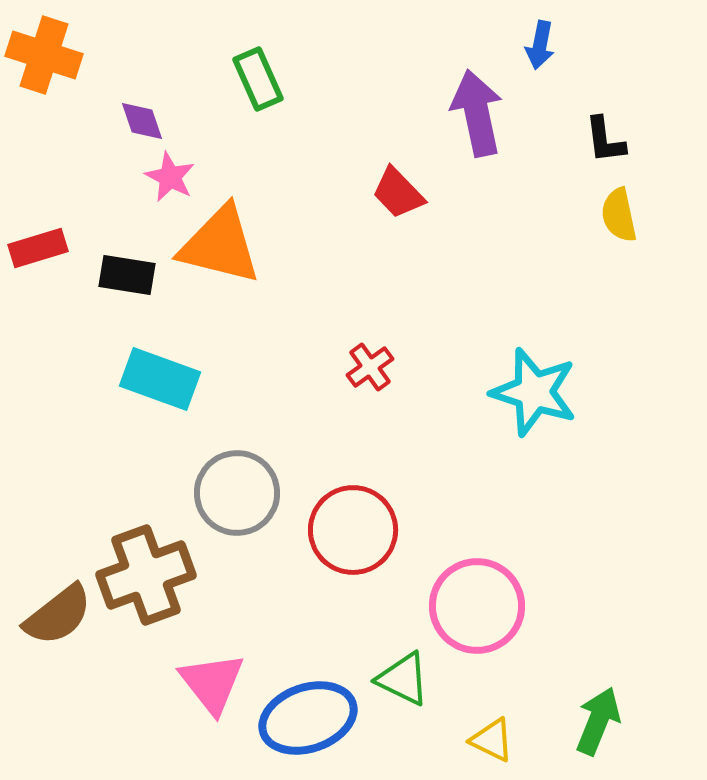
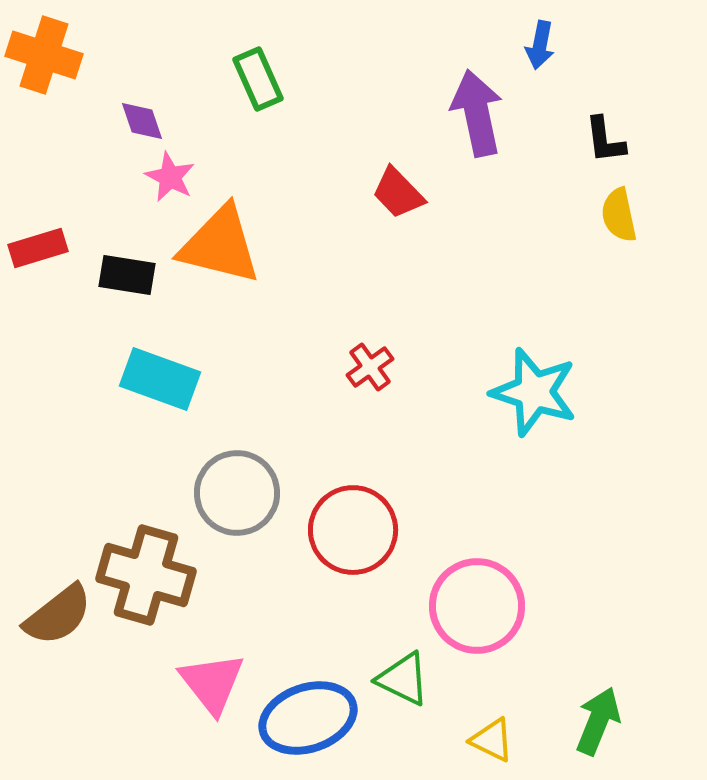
brown cross: rotated 36 degrees clockwise
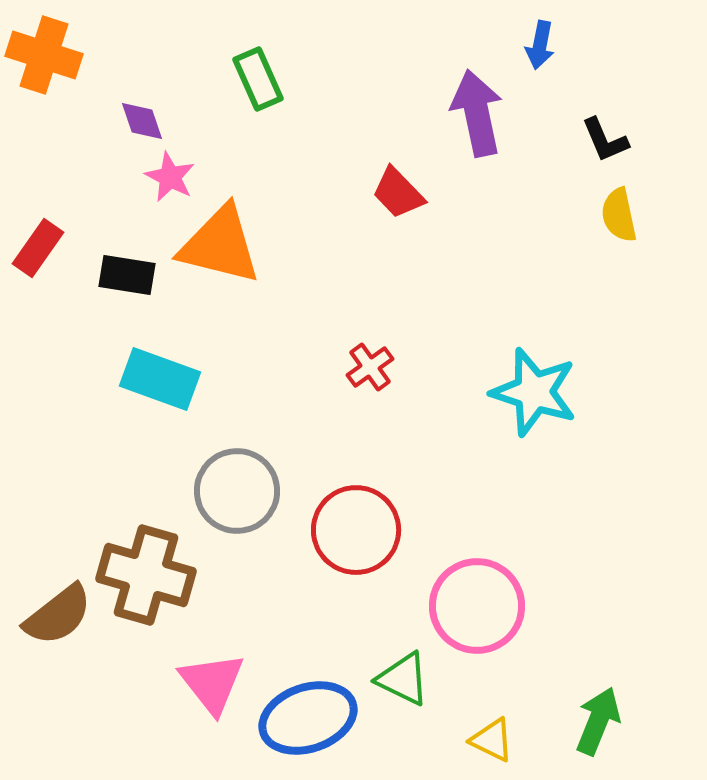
black L-shape: rotated 16 degrees counterclockwise
red rectangle: rotated 38 degrees counterclockwise
gray circle: moved 2 px up
red circle: moved 3 px right
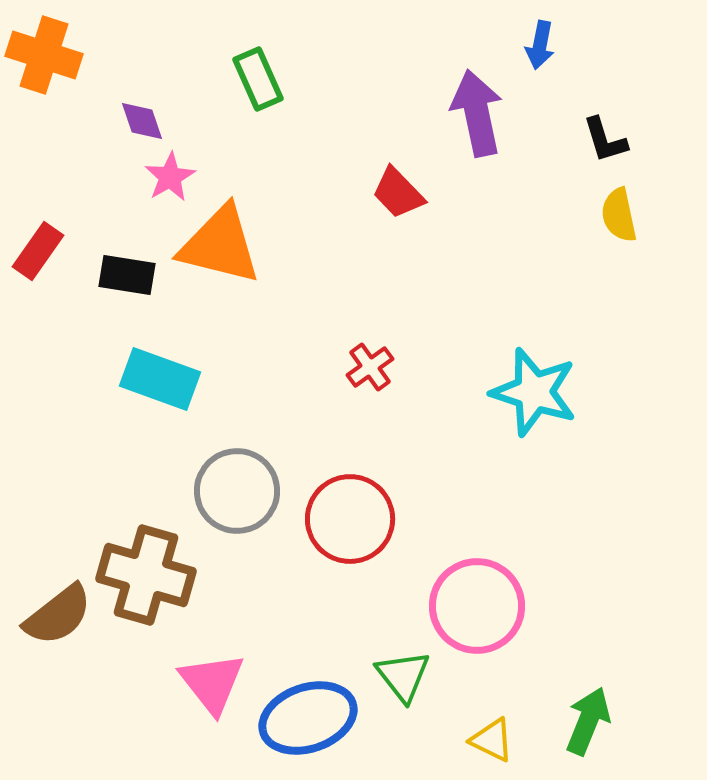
black L-shape: rotated 6 degrees clockwise
pink star: rotated 15 degrees clockwise
red rectangle: moved 3 px down
red circle: moved 6 px left, 11 px up
green triangle: moved 3 px up; rotated 26 degrees clockwise
green arrow: moved 10 px left
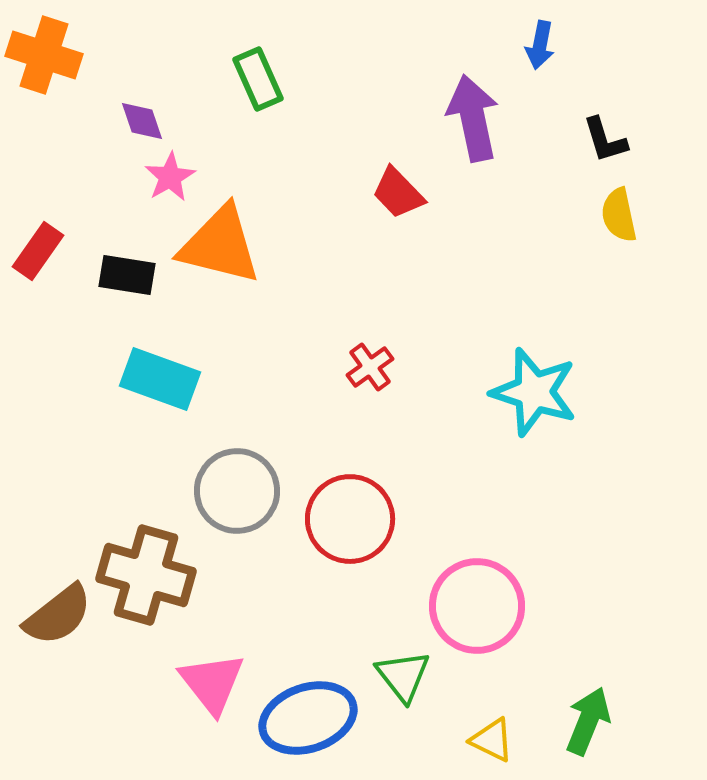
purple arrow: moved 4 px left, 5 px down
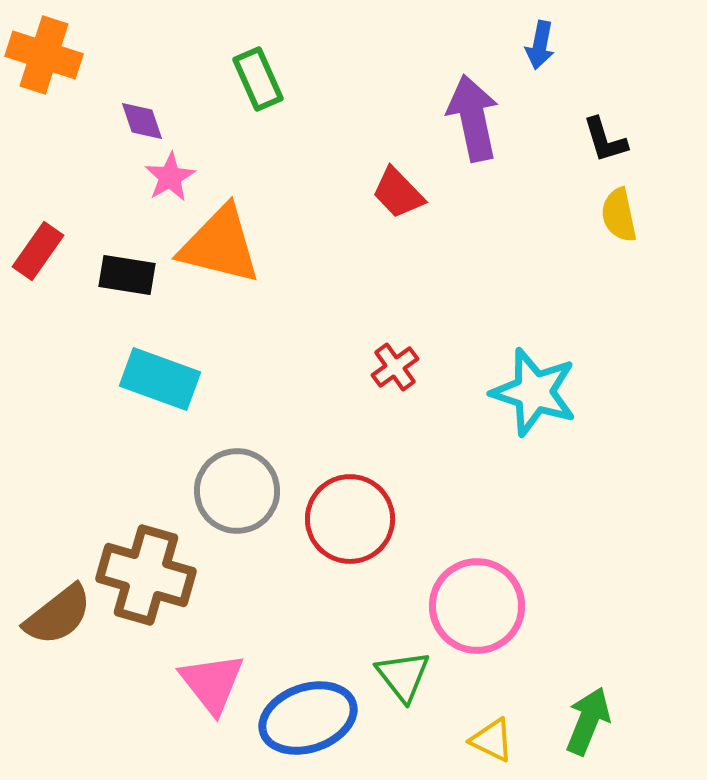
red cross: moved 25 px right
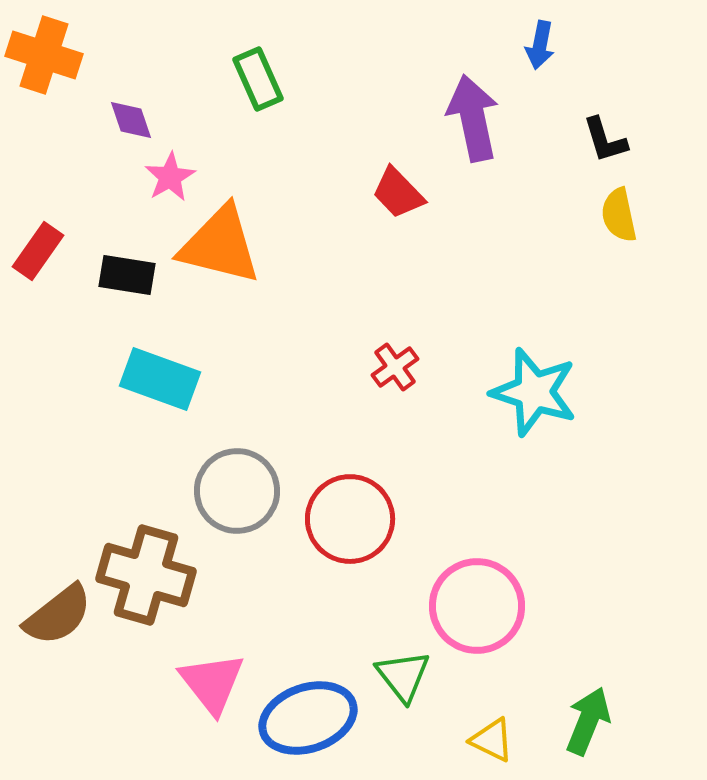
purple diamond: moved 11 px left, 1 px up
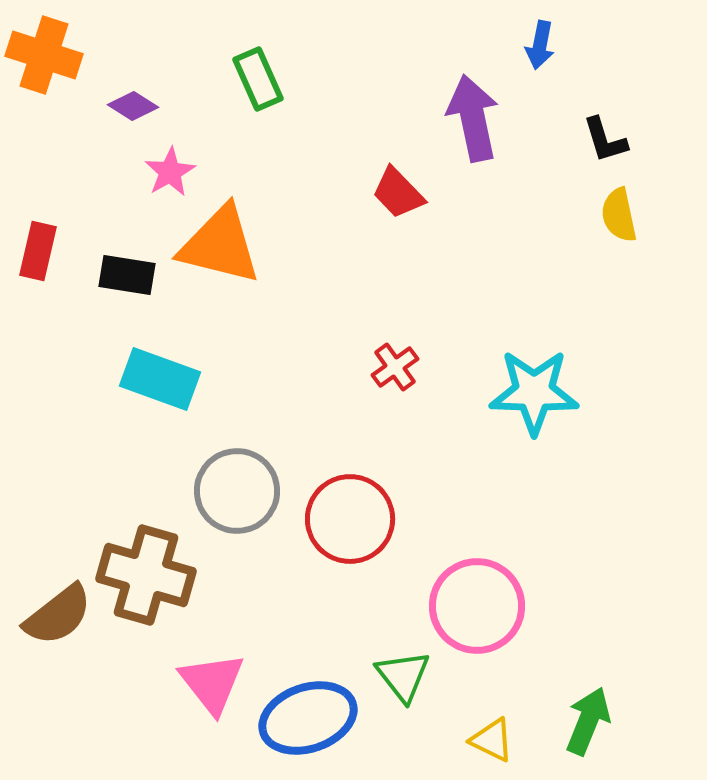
purple diamond: moved 2 px right, 14 px up; rotated 39 degrees counterclockwise
pink star: moved 5 px up
red rectangle: rotated 22 degrees counterclockwise
cyan star: rotated 16 degrees counterclockwise
